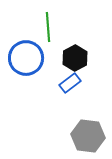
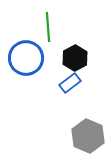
gray hexagon: rotated 16 degrees clockwise
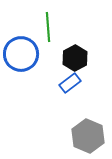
blue circle: moved 5 px left, 4 px up
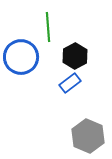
blue circle: moved 3 px down
black hexagon: moved 2 px up
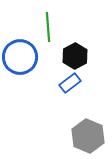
blue circle: moved 1 px left
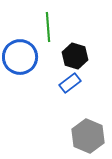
black hexagon: rotated 15 degrees counterclockwise
